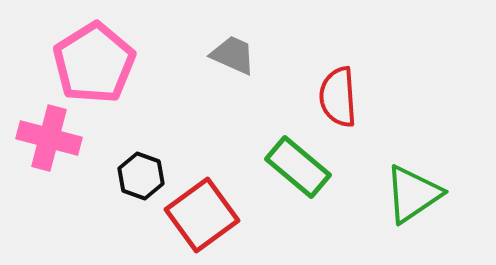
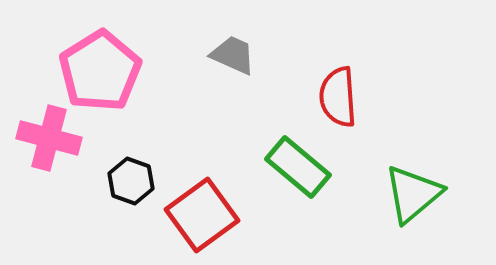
pink pentagon: moved 6 px right, 8 px down
black hexagon: moved 10 px left, 5 px down
green triangle: rotated 6 degrees counterclockwise
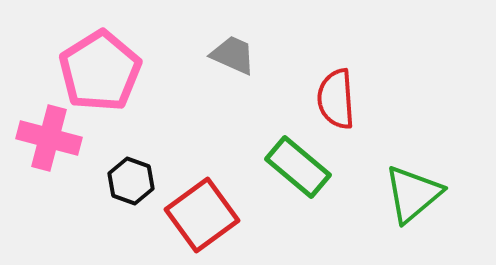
red semicircle: moved 2 px left, 2 px down
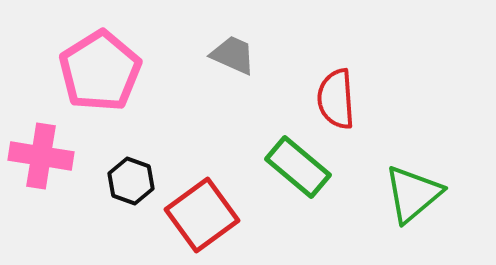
pink cross: moved 8 px left, 18 px down; rotated 6 degrees counterclockwise
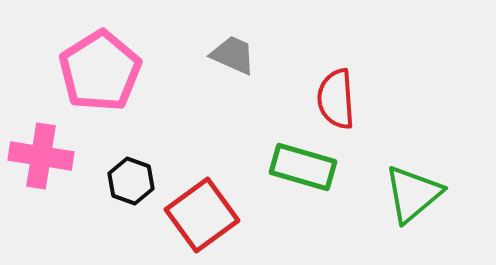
green rectangle: moved 5 px right; rotated 24 degrees counterclockwise
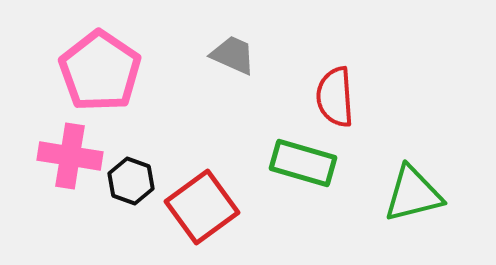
pink pentagon: rotated 6 degrees counterclockwise
red semicircle: moved 1 px left, 2 px up
pink cross: moved 29 px right
green rectangle: moved 4 px up
green triangle: rotated 26 degrees clockwise
red square: moved 8 px up
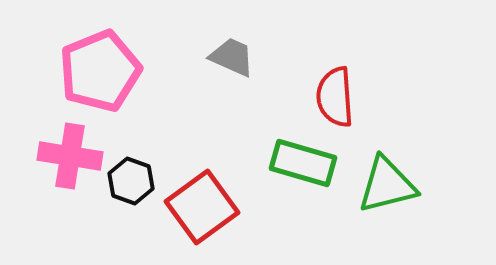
gray trapezoid: moved 1 px left, 2 px down
pink pentagon: rotated 16 degrees clockwise
green triangle: moved 26 px left, 9 px up
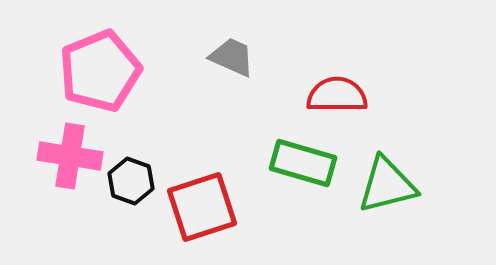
red semicircle: moved 2 px right, 2 px up; rotated 94 degrees clockwise
red square: rotated 18 degrees clockwise
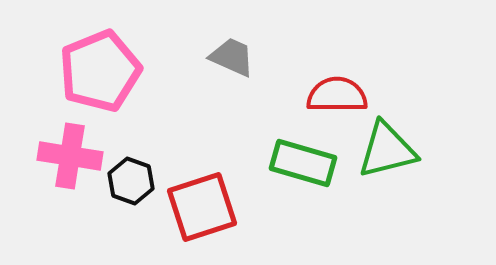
green triangle: moved 35 px up
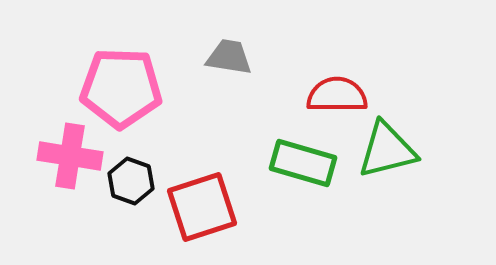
gray trapezoid: moved 3 px left; rotated 15 degrees counterclockwise
pink pentagon: moved 21 px right, 17 px down; rotated 24 degrees clockwise
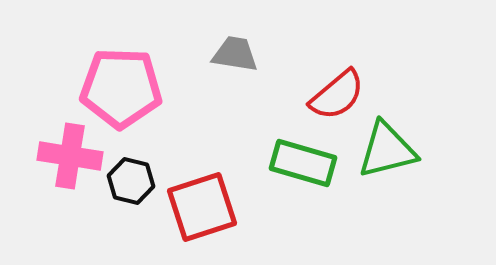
gray trapezoid: moved 6 px right, 3 px up
red semicircle: rotated 140 degrees clockwise
black hexagon: rotated 6 degrees counterclockwise
